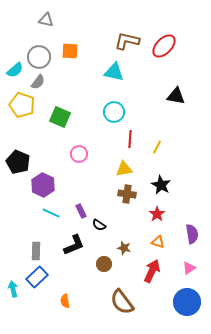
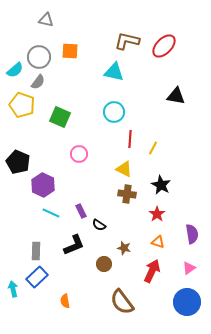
yellow line: moved 4 px left, 1 px down
yellow triangle: rotated 36 degrees clockwise
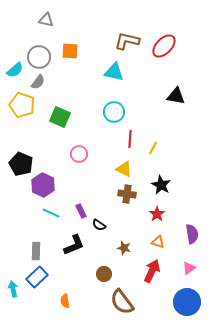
black pentagon: moved 3 px right, 2 px down
brown circle: moved 10 px down
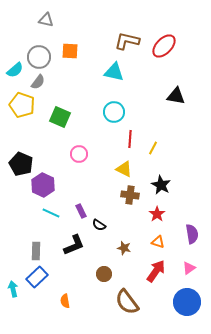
brown cross: moved 3 px right, 1 px down
red arrow: moved 4 px right; rotated 10 degrees clockwise
brown semicircle: moved 5 px right
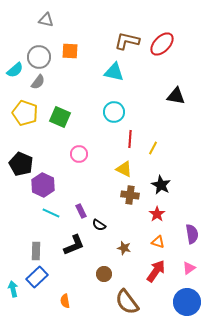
red ellipse: moved 2 px left, 2 px up
yellow pentagon: moved 3 px right, 8 px down
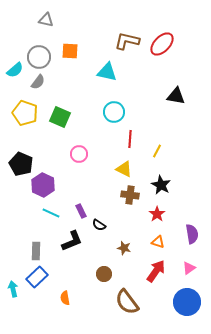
cyan triangle: moved 7 px left
yellow line: moved 4 px right, 3 px down
black L-shape: moved 2 px left, 4 px up
orange semicircle: moved 3 px up
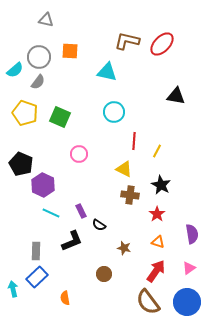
red line: moved 4 px right, 2 px down
brown semicircle: moved 21 px right
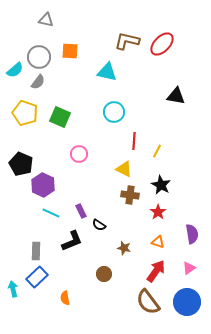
red star: moved 1 px right, 2 px up
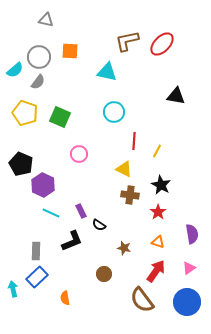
brown L-shape: rotated 25 degrees counterclockwise
brown semicircle: moved 6 px left, 2 px up
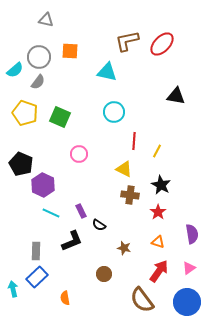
red arrow: moved 3 px right
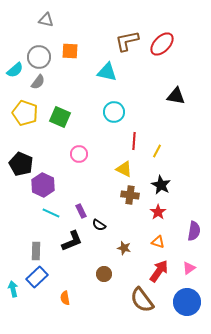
purple semicircle: moved 2 px right, 3 px up; rotated 18 degrees clockwise
